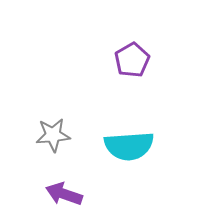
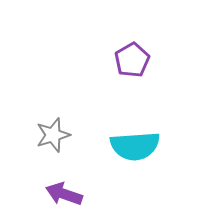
gray star: rotated 12 degrees counterclockwise
cyan semicircle: moved 6 px right
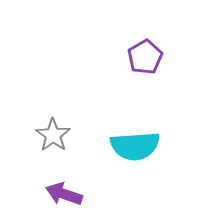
purple pentagon: moved 13 px right, 3 px up
gray star: rotated 20 degrees counterclockwise
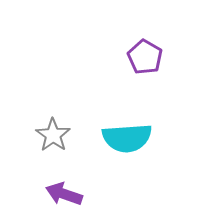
purple pentagon: rotated 12 degrees counterclockwise
cyan semicircle: moved 8 px left, 8 px up
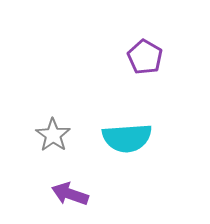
purple arrow: moved 6 px right
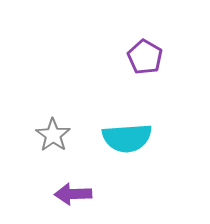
purple arrow: moved 3 px right; rotated 21 degrees counterclockwise
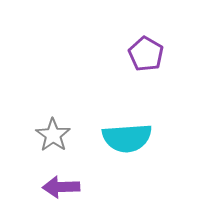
purple pentagon: moved 1 px right, 3 px up
purple arrow: moved 12 px left, 7 px up
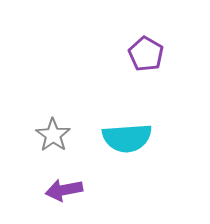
purple arrow: moved 3 px right, 3 px down; rotated 9 degrees counterclockwise
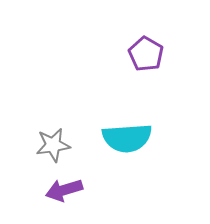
gray star: moved 10 px down; rotated 28 degrees clockwise
purple arrow: rotated 6 degrees counterclockwise
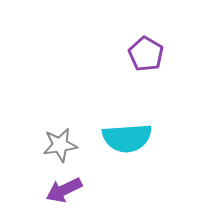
gray star: moved 7 px right
purple arrow: rotated 9 degrees counterclockwise
